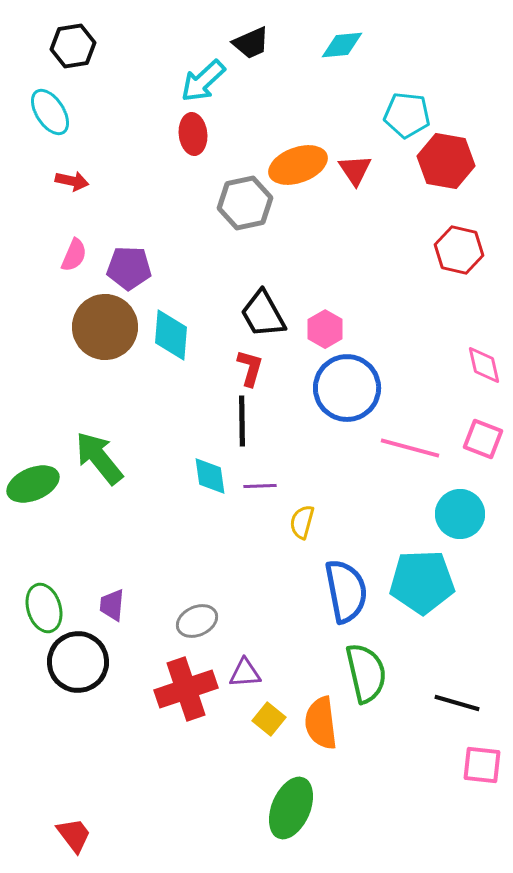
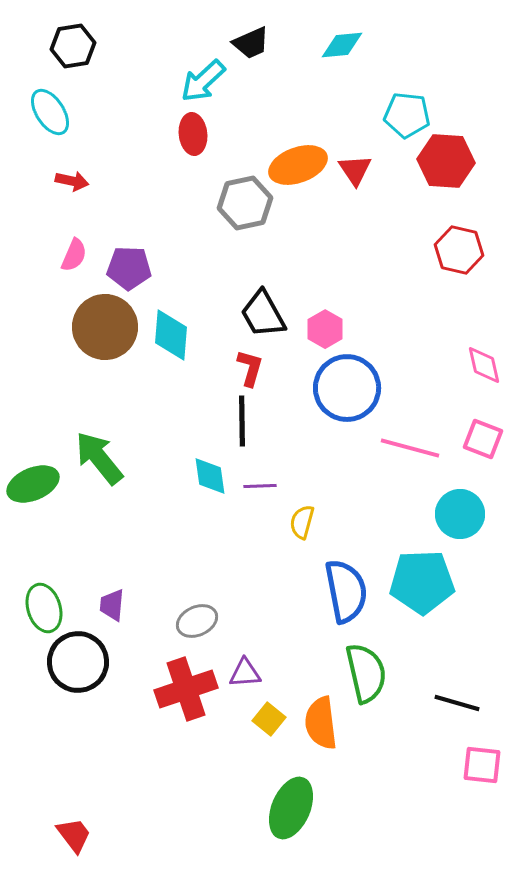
red hexagon at (446, 161): rotated 6 degrees counterclockwise
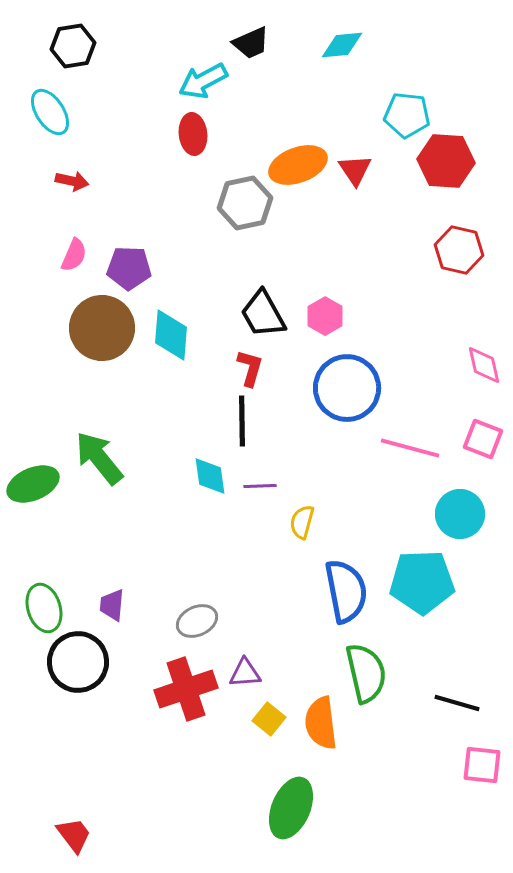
cyan arrow at (203, 81): rotated 15 degrees clockwise
brown circle at (105, 327): moved 3 px left, 1 px down
pink hexagon at (325, 329): moved 13 px up
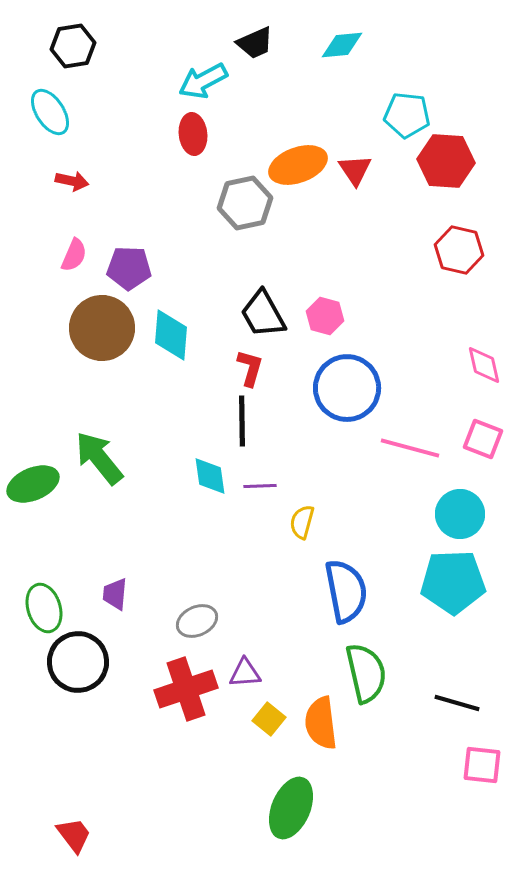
black trapezoid at (251, 43): moved 4 px right
pink hexagon at (325, 316): rotated 15 degrees counterclockwise
cyan pentagon at (422, 582): moved 31 px right
purple trapezoid at (112, 605): moved 3 px right, 11 px up
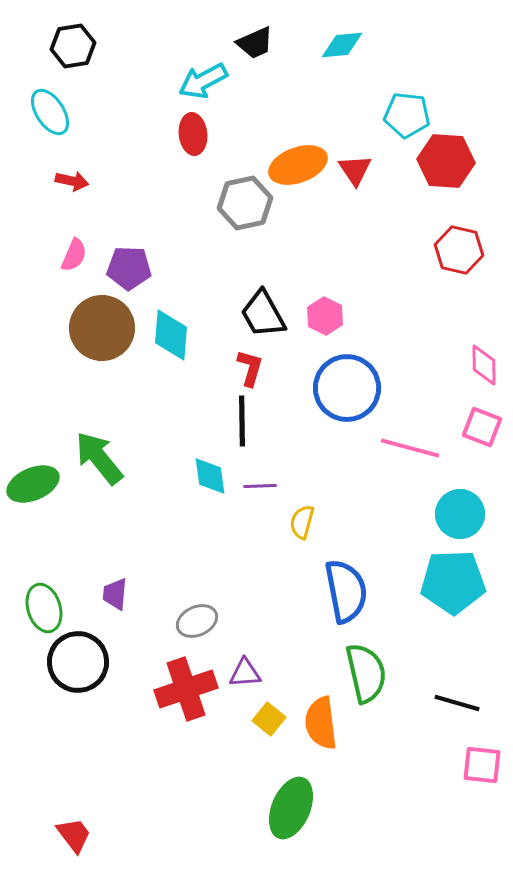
pink hexagon at (325, 316): rotated 12 degrees clockwise
pink diamond at (484, 365): rotated 12 degrees clockwise
pink square at (483, 439): moved 1 px left, 12 px up
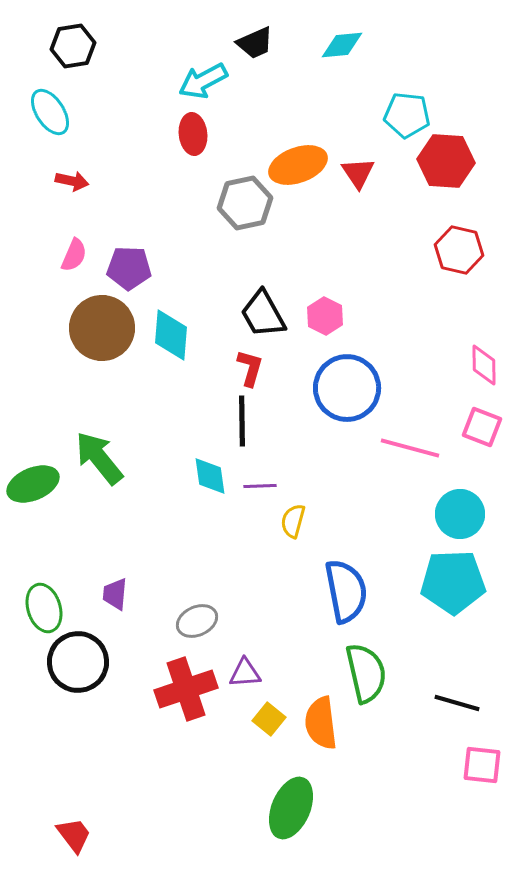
red triangle at (355, 170): moved 3 px right, 3 px down
yellow semicircle at (302, 522): moved 9 px left, 1 px up
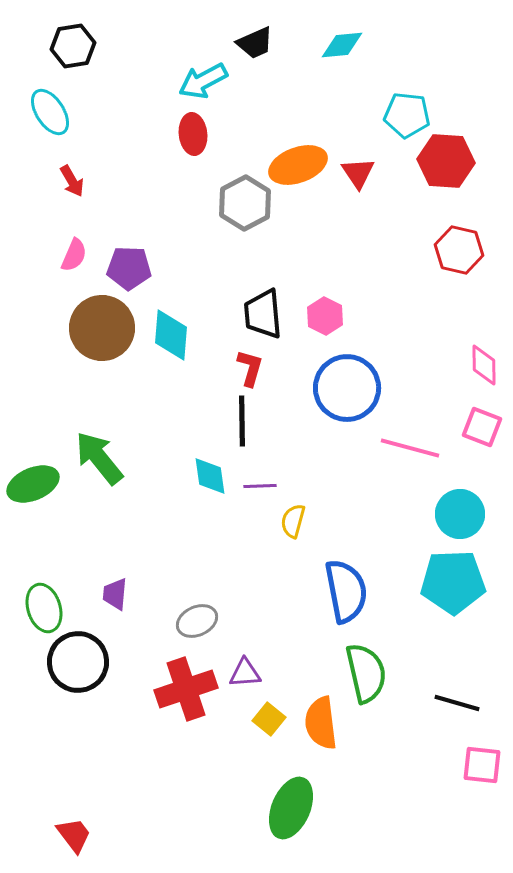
red arrow at (72, 181): rotated 48 degrees clockwise
gray hexagon at (245, 203): rotated 16 degrees counterclockwise
black trapezoid at (263, 314): rotated 24 degrees clockwise
